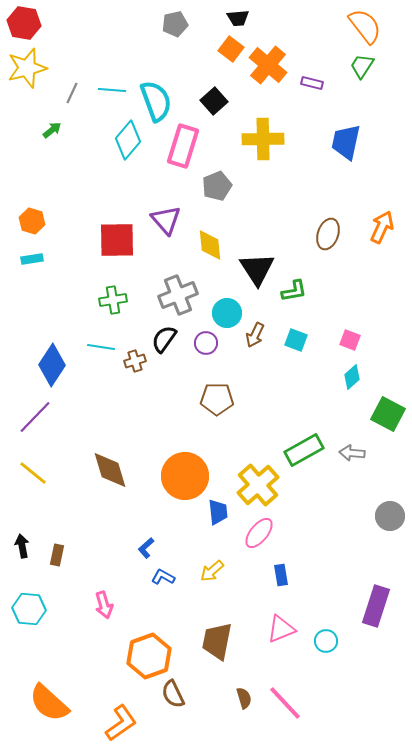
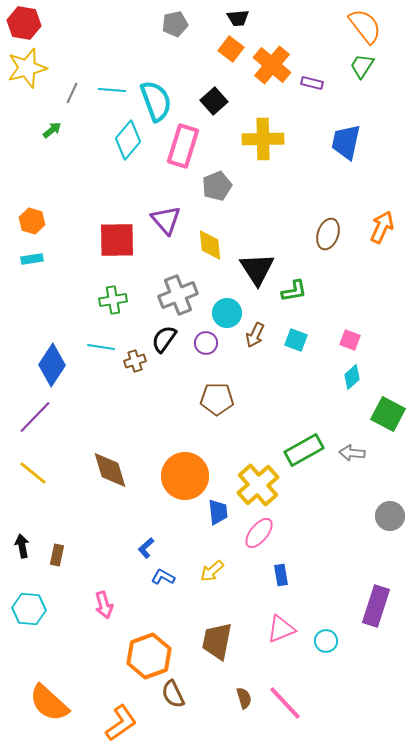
orange cross at (268, 65): moved 4 px right
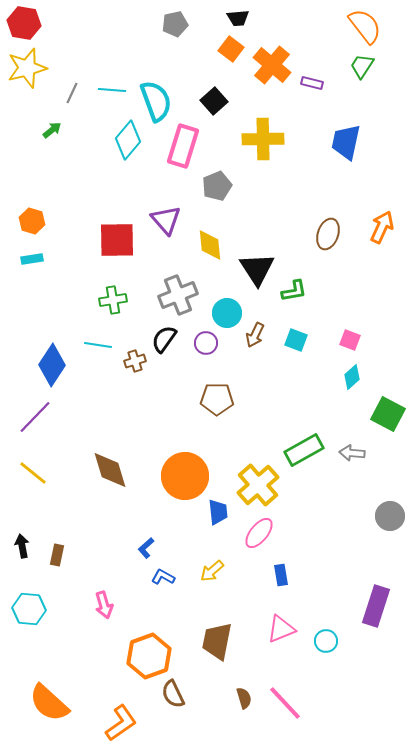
cyan line at (101, 347): moved 3 px left, 2 px up
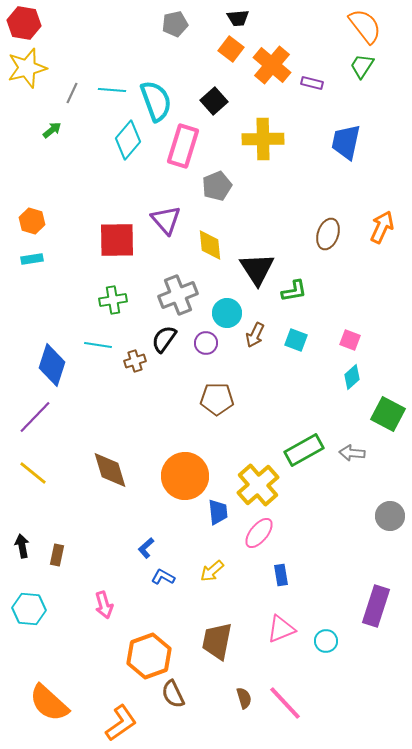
blue diamond at (52, 365): rotated 15 degrees counterclockwise
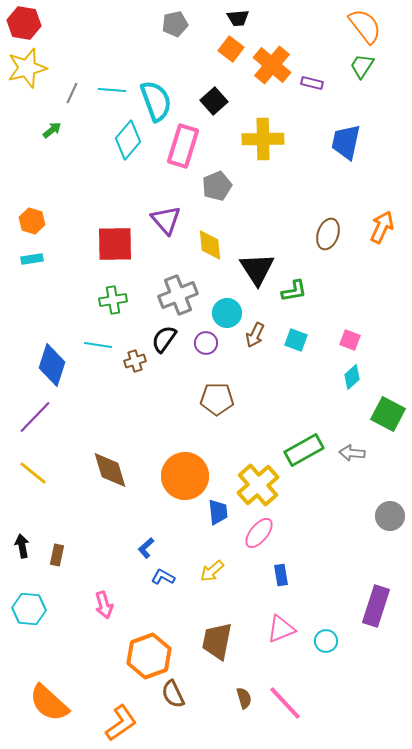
red square at (117, 240): moved 2 px left, 4 px down
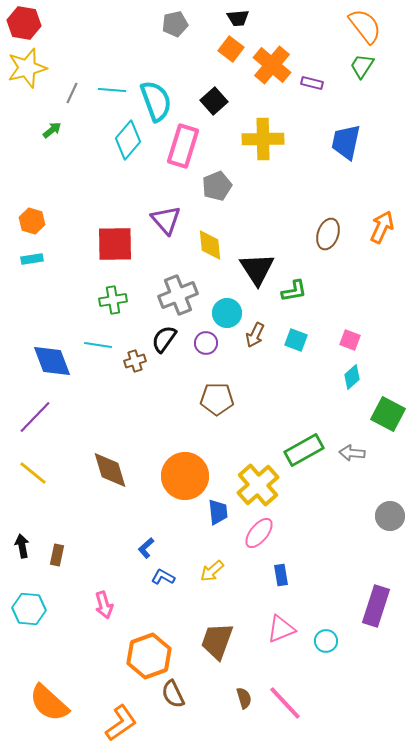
blue diamond at (52, 365): moved 4 px up; rotated 39 degrees counterclockwise
brown trapezoid at (217, 641): rotated 9 degrees clockwise
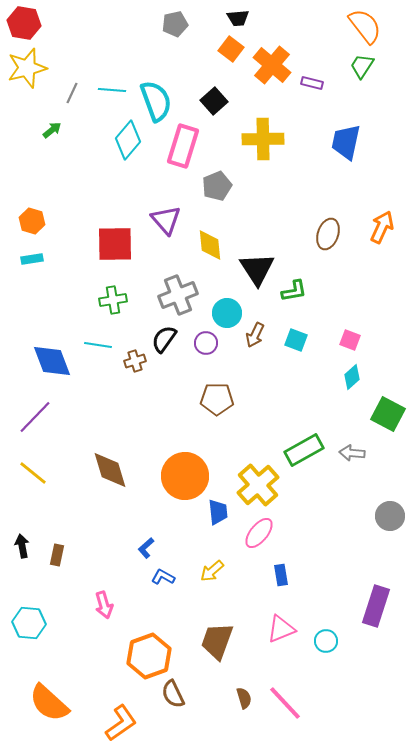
cyan hexagon at (29, 609): moved 14 px down
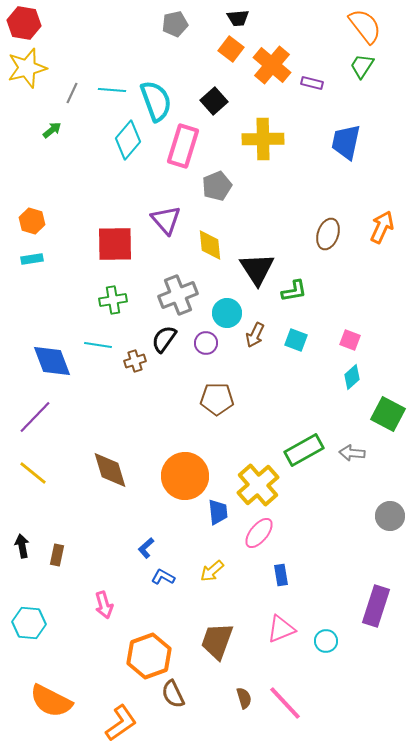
orange semicircle at (49, 703): moved 2 px right, 2 px up; rotated 15 degrees counterclockwise
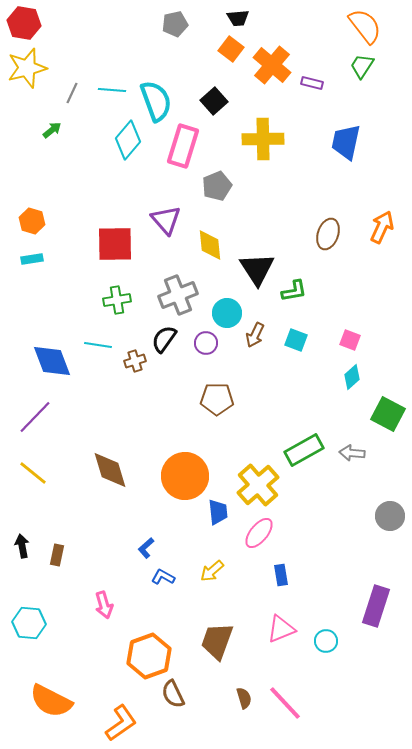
green cross at (113, 300): moved 4 px right
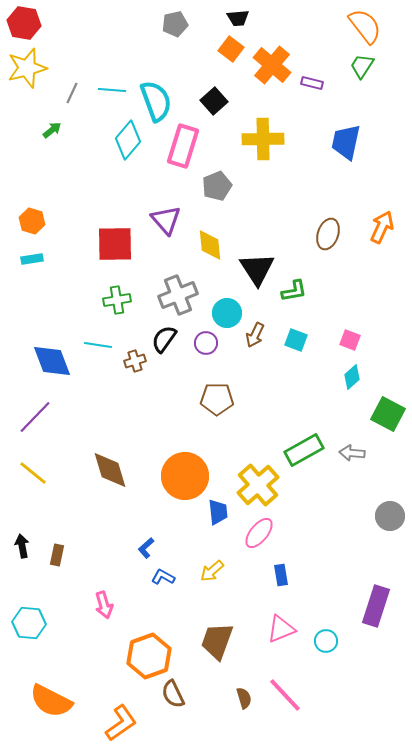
pink line at (285, 703): moved 8 px up
